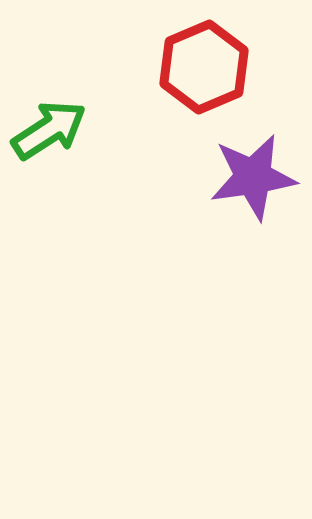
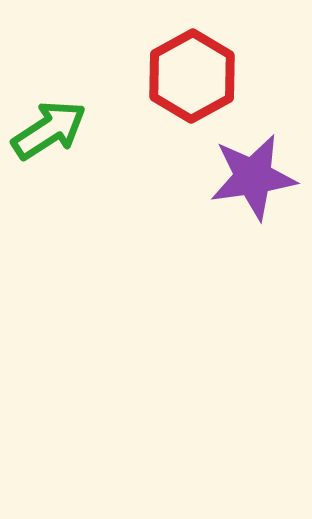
red hexagon: moved 12 px left, 9 px down; rotated 6 degrees counterclockwise
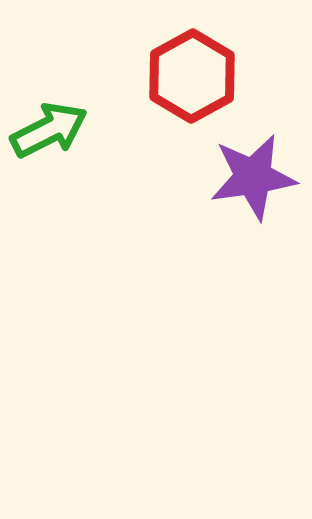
green arrow: rotated 6 degrees clockwise
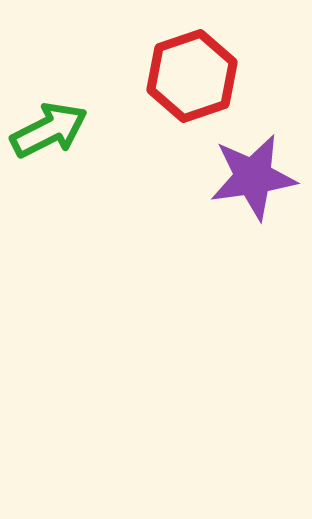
red hexagon: rotated 10 degrees clockwise
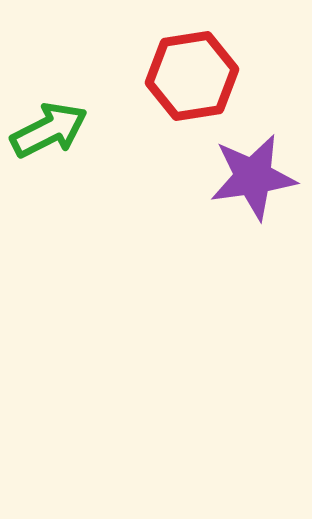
red hexagon: rotated 10 degrees clockwise
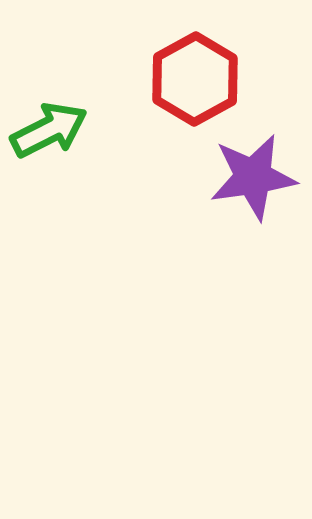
red hexagon: moved 3 px right, 3 px down; rotated 20 degrees counterclockwise
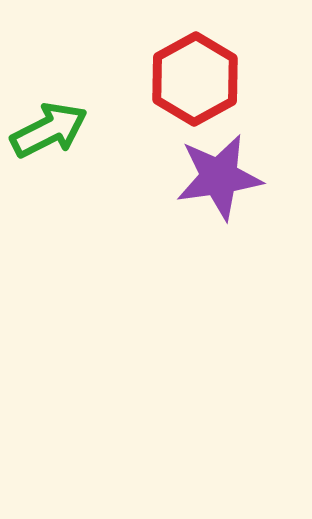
purple star: moved 34 px left
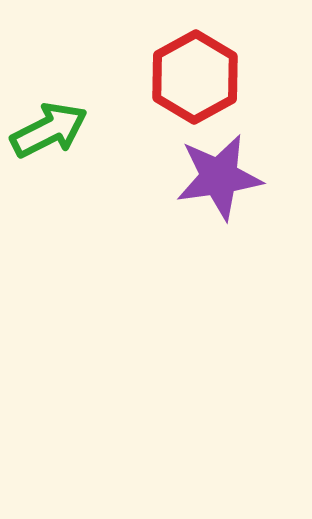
red hexagon: moved 2 px up
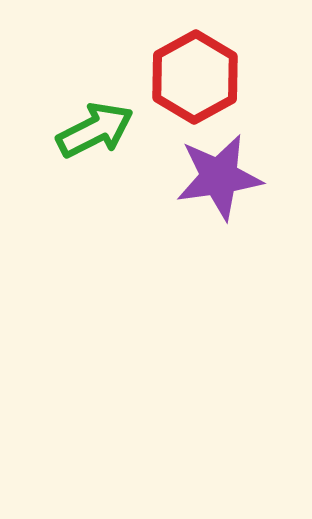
green arrow: moved 46 px right
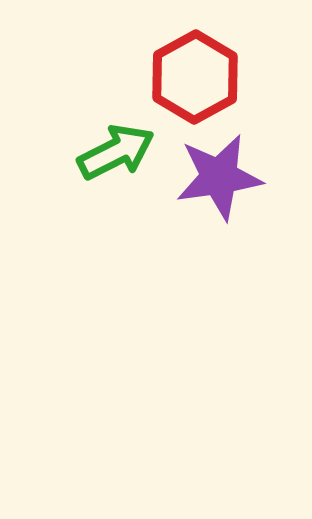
green arrow: moved 21 px right, 22 px down
